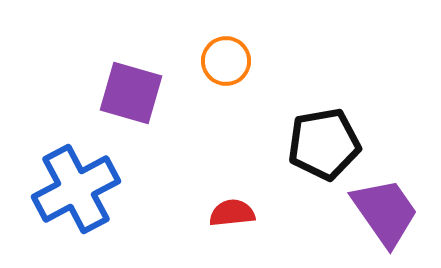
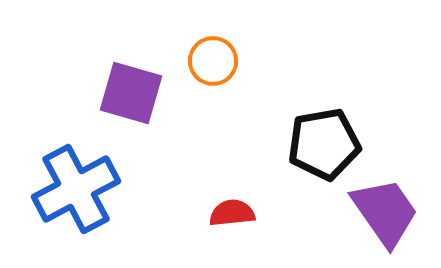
orange circle: moved 13 px left
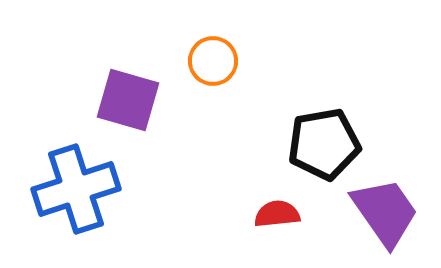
purple square: moved 3 px left, 7 px down
blue cross: rotated 10 degrees clockwise
red semicircle: moved 45 px right, 1 px down
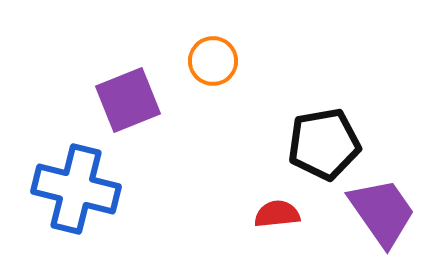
purple square: rotated 38 degrees counterclockwise
blue cross: rotated 32 degrees clockwise
purple trapezoid: moved 3 px left
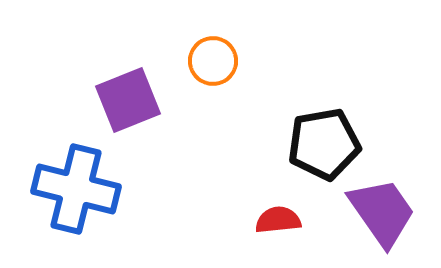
red semicircle: moved 1 px right, 6 px down
